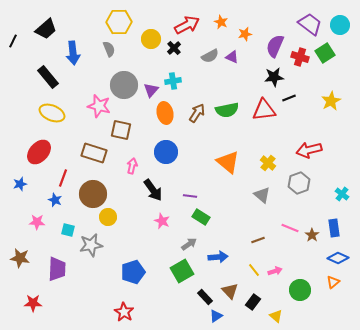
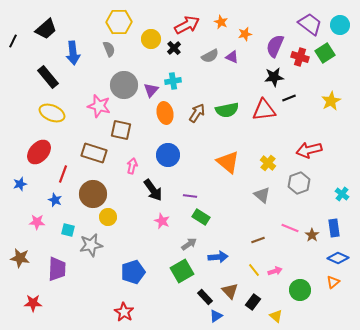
blue circle at (166, 152): moved 2 px right, 3 px down
red line at (63, 178): moved 4 px up
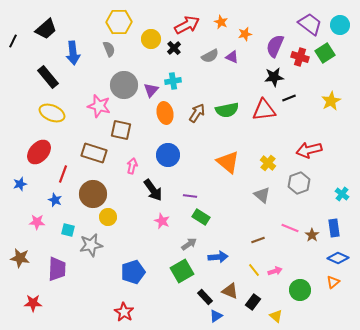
brown triangle at (230, 291): rotated 24 degrees counterclockwise
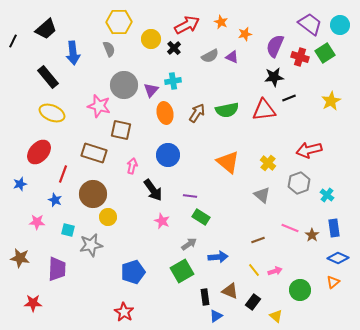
cyan cross at (342, 194): moved 15 px left, 1 px down
black rectangle at (205, 297): rotated 35 degrees clockwise
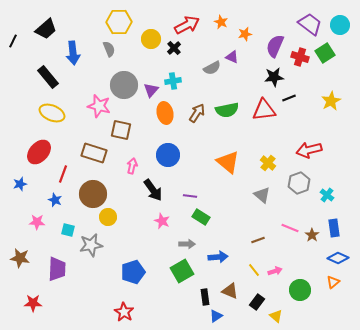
gray semicircle at (210, 56): moved 2 px right, 12 px down
gray arrow at (189, 244): moved 2 px left; rotated 35 degrees clockwise
black rectangle at (253, 302): moved 4 px right
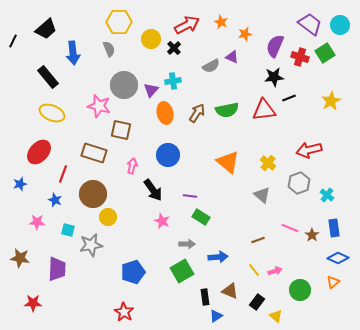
gray semicircle at (212, 68): moved 1 px left, 2 px up
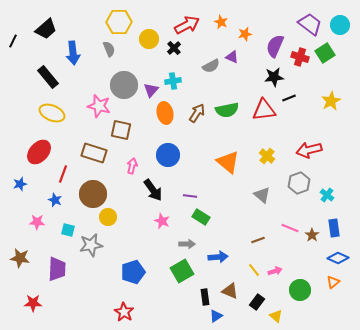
yellow circle at (151, 39): moved 2 px left
yellow cross at (268, 163): moved 1 px left, 7 px up
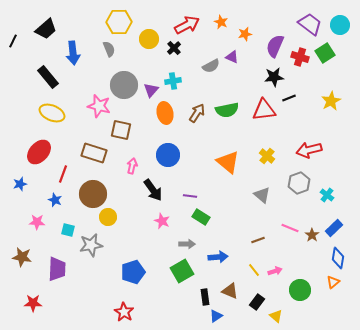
blue rectangle at (334, 228): rotated 54 degrees clockwise
brown star at (20, 258): moved 2 px right, 1 px up
blue diamond at (338, 258): rotated 75 degrees clockwise
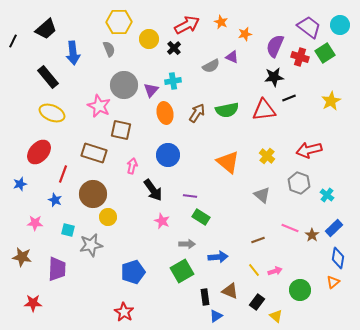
purple trapezoid at (310, 24): moved 1 px left, 3 px down
pink star at (99, 106): rotated 10 degrees clockwise
gray hexagon at (299, 183): rotated 20 degrees counterclockwise
pink star at (37, 222): moved 2 px left, 1 px down
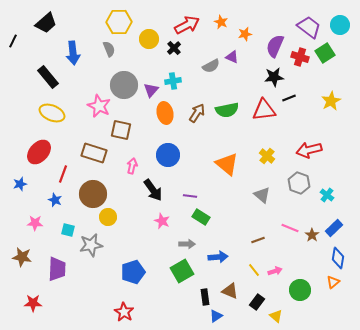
black trapezoid at (46, 29): moved 6 px up
orange triangle at (228, 162): moved 1 px left, 2 px down
